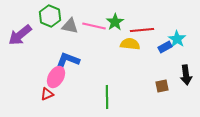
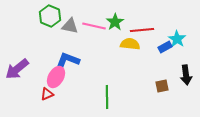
purple arrow: moved 3 px left, 34 px down
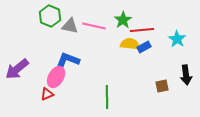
green star: moved 8 px right, 2 px up
blue rectangle: moved 21 px left
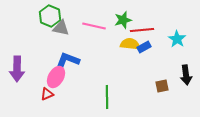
green star: rotated 18 degrees clockwise
gray triangle: moved 9 px left, 2 px down
purple arrow: rotated 50 degrees counterclockwise
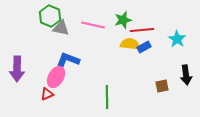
pink line: moved 1 px left, 1 px up
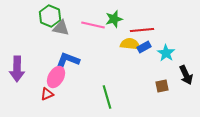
green star: moved 9 px left, 1 px up
cyan star: moved 11 px left, 14 px down
black arrow: rotated 18 degrees counterclockwise
green line: rotated 15 degrees counterclockwise
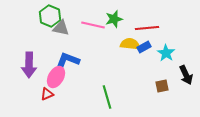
red line: moved 5 px right, 2 px up
purple arrow: moved 12 px right, 4 px up
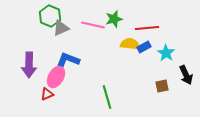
gray triangle: rotated 36 degrees counterclockwise
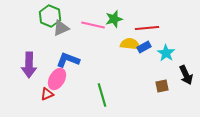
pink ellipse: moved 1 px right, 2 px down
green line: moved 5 px left, 2 px up
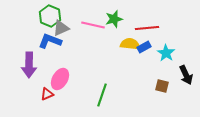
blue L-shape: moved 18 px left, 19 px up
pink ellipse: moved 3 px right
brown square: rotated 24 degrees clockwise
green line: rotated 35 degrees clockwise
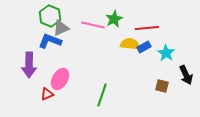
green star: rotated 12 degrees counterclockwise
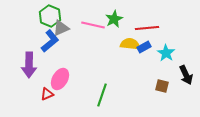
blue L-shape: rotated 120 degrees clockwise
